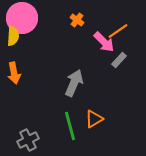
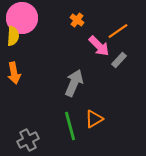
pink arrow: moved 5 px left, 4 px down
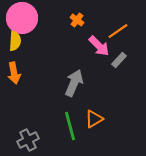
yellow semicircle: moved 2 px right, 5 px down
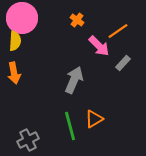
gray rectangle: moved 4 px right, 3 px down
gray arrow: moved 3 px up
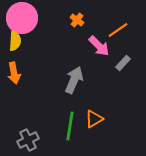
orange line: moved 1 px up
green line: rotated 24 degrees clockwise
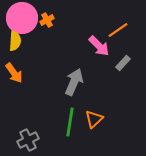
orange cross: moved 30 px left; rotated 24 degrees clockwise
orange arrow: rotated 25 degrees counterclockwise
gray arrow: moved 2 px down
orange triangle: rotated 12 degrees counterclockwise
green line: moved 4 px up
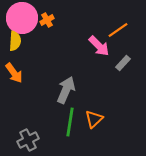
gray arrow: moved 8 px left, 8 px down
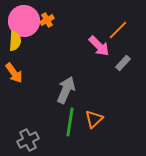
pink circle: moved 2 px right, 3 px down
orange line: rotated 10 degrees counterclockwise
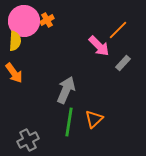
green line: moved 1 px left
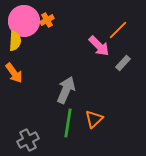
green line: moved 1 px left, 1 px down
